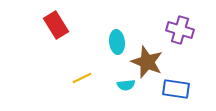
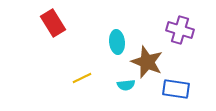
red rectangle: moved 3 px left, 2 px up
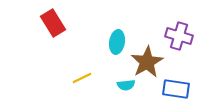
purple cross: moved 1 px left, 6 px down
cyan ellipse: rotated 15 degrees clockwise
brown star: rotated 20 degrees clockwise
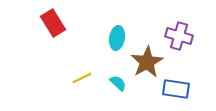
cyan ellipse: moved 4 px up
cyan semicircle: moved 8 px left, 2 px up; rotated 132 degrees counterclockwise
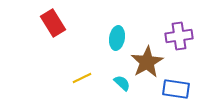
purple cross: rotated 24 degrees counterclockwise
cyan semicircle: moved 4 px right
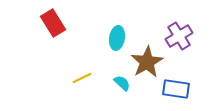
purple cross: rotated 24 degrees counterclockwise
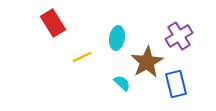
yellow line: moved 21 px up
blue rectangle: moved 5 px up; rotated 68 degrees clockwise
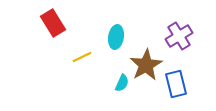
cyan ellipse: moved 1 px left, 1 px up
brown star: moved 1 px left, 3 px down
cyan semicircle: rotated 72 degrees clockwise
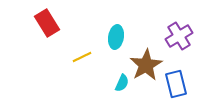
red rectangle: moved 6 px left
